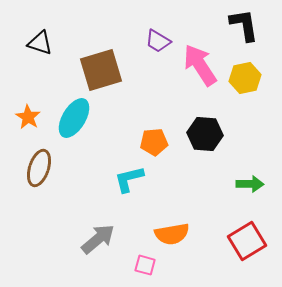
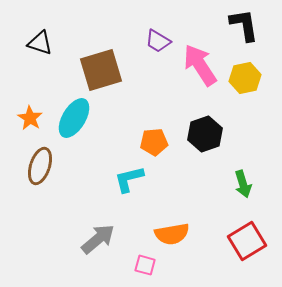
orange star: moved 2 px right, 1 px down
black hexagon: rotated 24 degrees counterclockwise
brown ellipse: moved 1 px right, 2 px up
green arrow: moved 7 px left; rotated 72 degrees clockwise
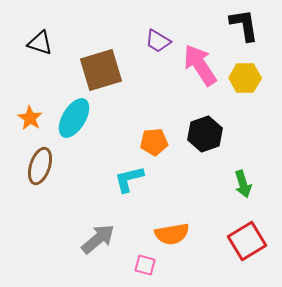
yellow hexagon: rotated 12 degrees clockwise
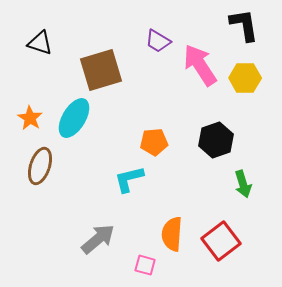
black hexagon: moved 11 px right, 6 px down
orange semicircle: rotated 104 degrees clockwise
red square: moved 26 px left; rotated 6 degrees counterclockwise
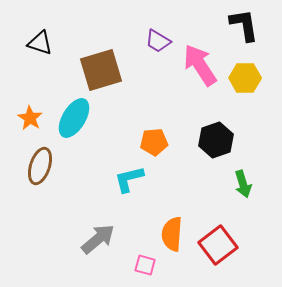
red square: moved 3 px left, 4 px down
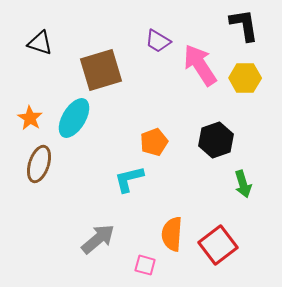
orange pentagon: rotated 16 degrees counterclockwise
brown ellipse: moved 1 px left, 2 px up
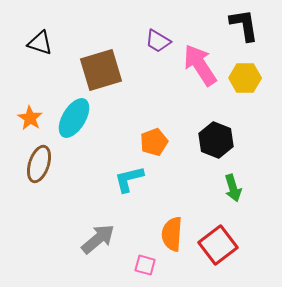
black hexagon: rotated 20 degrees counterclockwise
green arrow: moved 10 px left, 4 px down
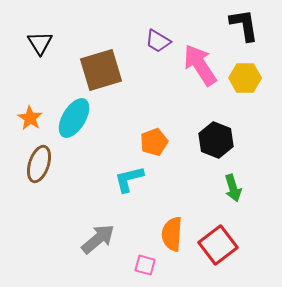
black triangle: rotated 40 degrees clockwise
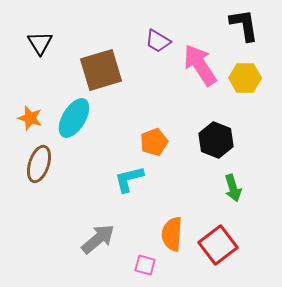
orange star: rotated 15 degrees counterclockwise
